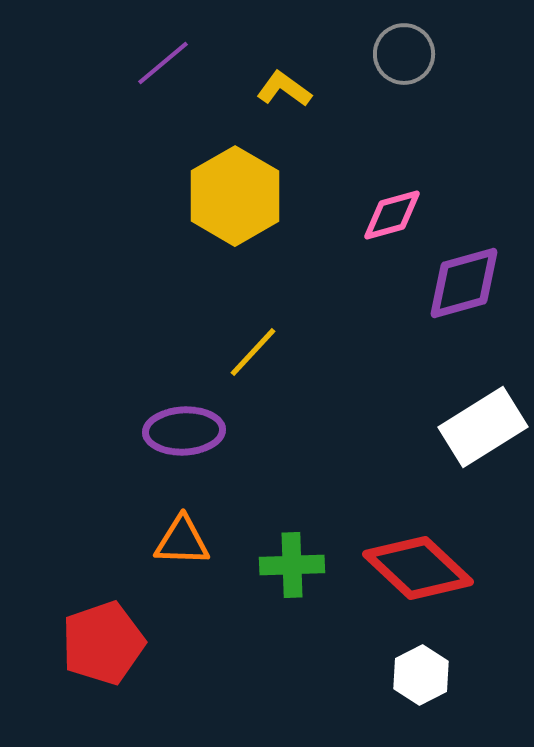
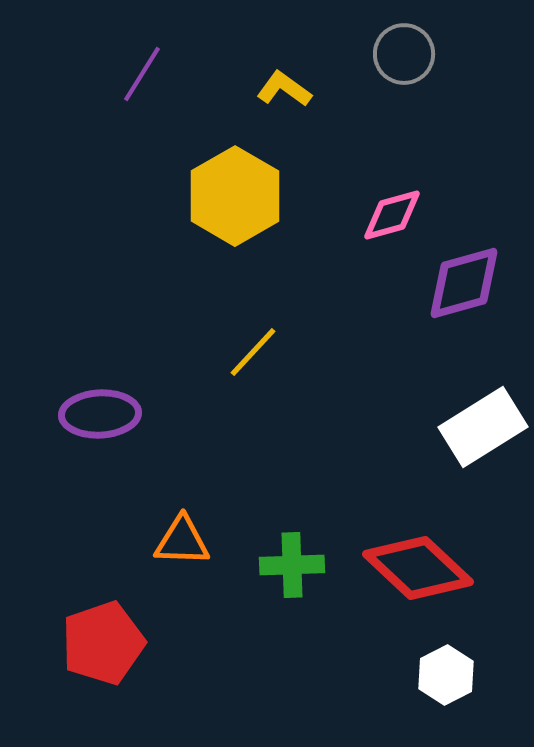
purple line: moved 21 px left, 11 px down; rotated 18 degrees counterclockwise
purple ellipse: moved 84 px left, 17 px up
white hexagon: moved 25 px right
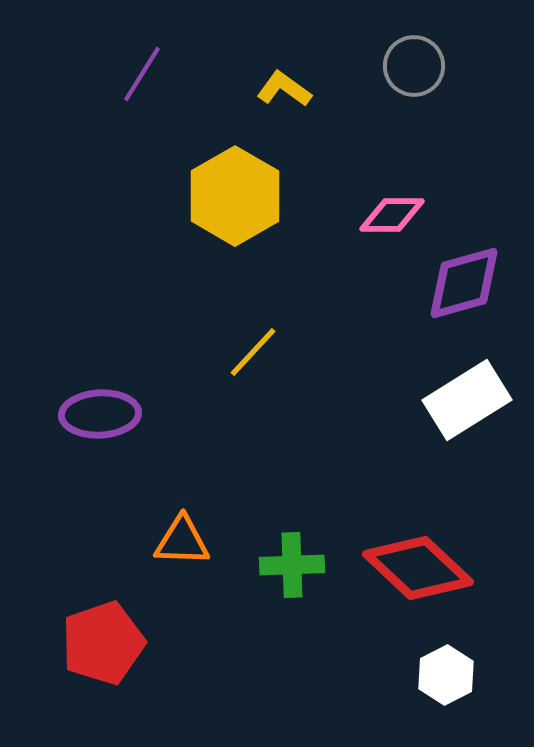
gray circle: moved 10 px right, 12 px down
pink diamond: rotated 16 degrees clockwise
white rectangle: moved 16 px left, 27 px up
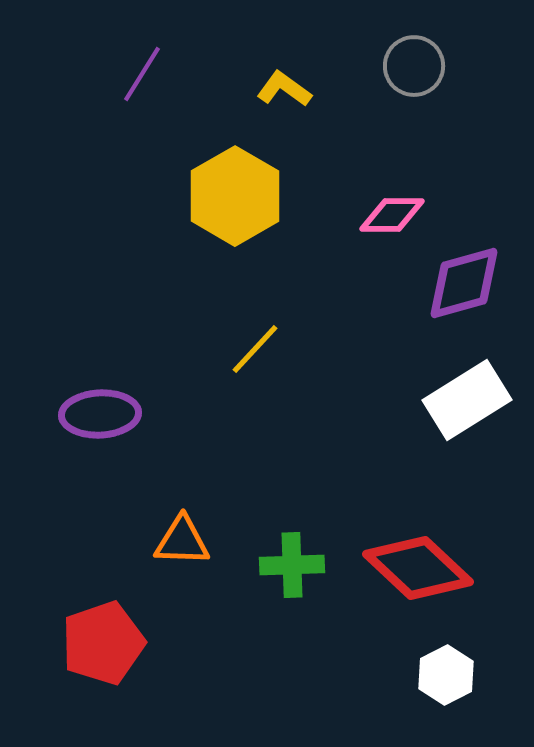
yellow line: moved 2 px right, 3 px up
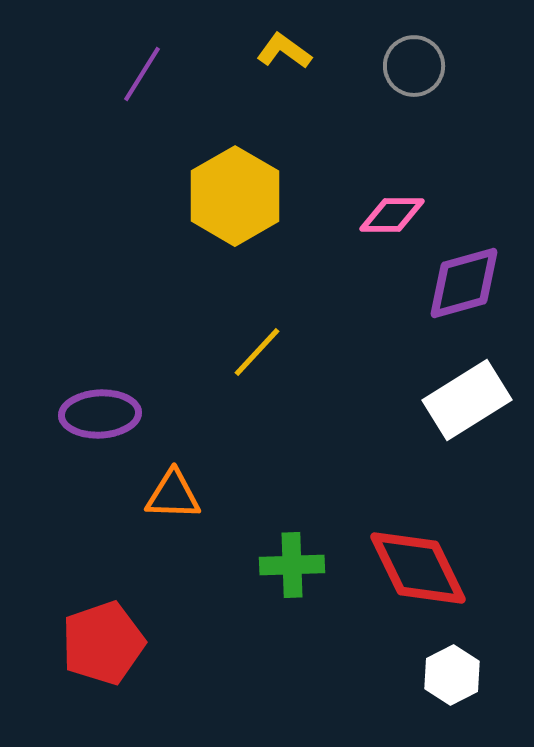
yellow L-shape: moved 38 px up
yellow line: moved 2 px right, 3 px down
orange triangle: moved 9 px left, 46 px up
red diamond: rotated 21 degrees clockwise
white hexagon: moved 6 px right
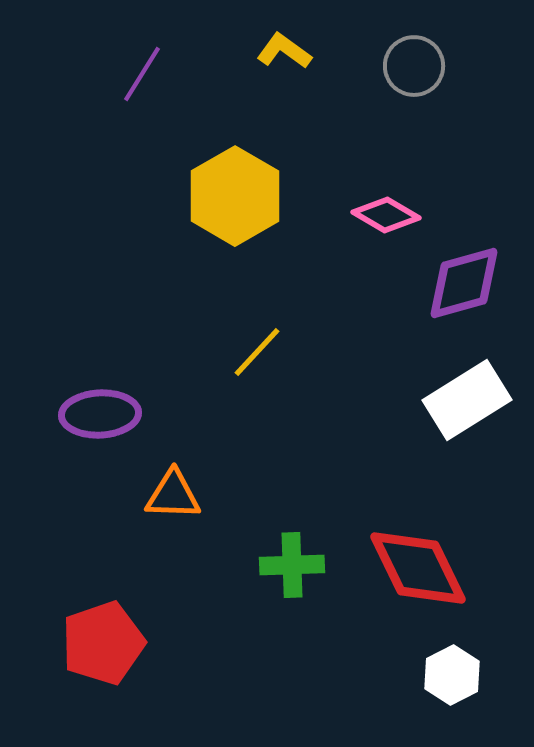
pink diamond: moved 6 px left; rotated 30 degrees clockwise
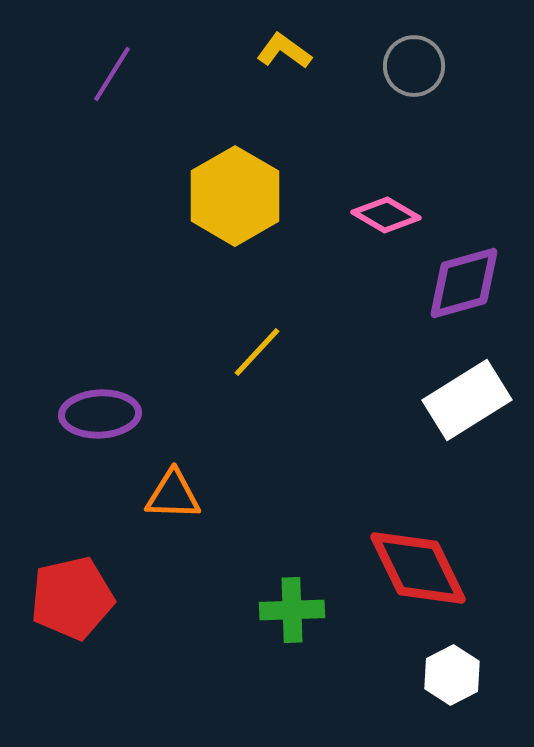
purple line: moved 30 px left
green cross: moved 45 px down
red pentagon: moved 31 px left, 45 px up; rotated 6 degrees clockwise
